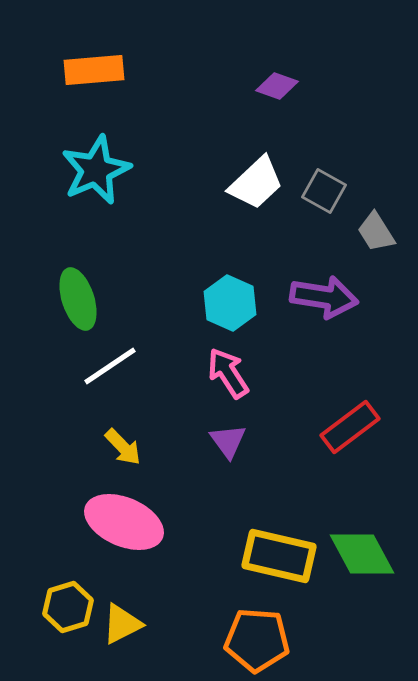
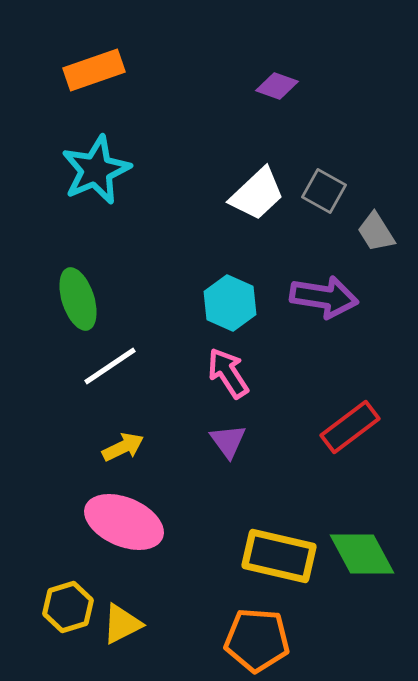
orange rectangle: rotated 14 degrees counterclockwise
white trapezoid: moved 1 px right, 11 px down
yellow arrow: rotated 72 degrees counterclockwise
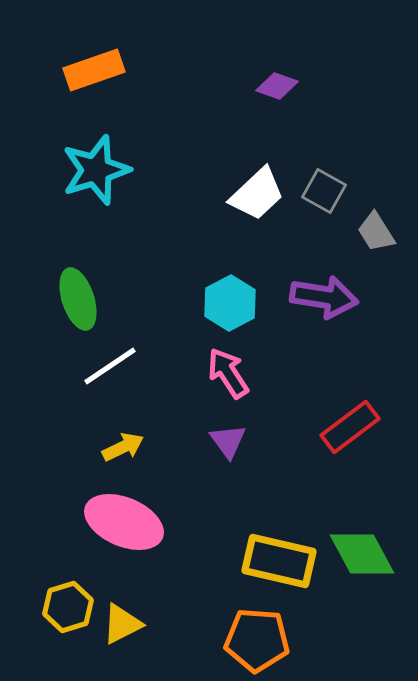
cyan star: rotated 6 degrees clockwise
cyan hexagon: rotated 8 degrees clockwise
yellow rectangle: moved 5 px down
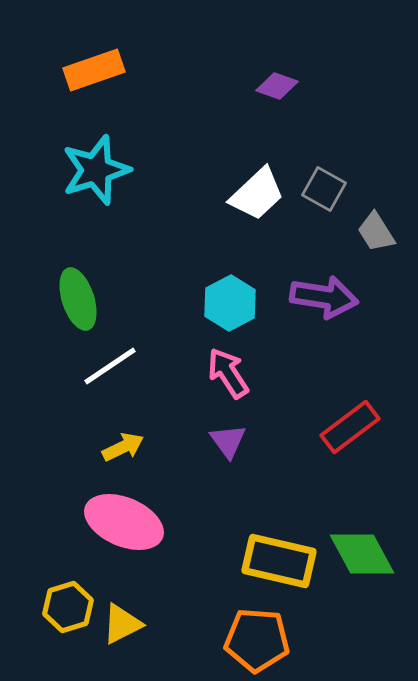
gray square: moved 2 px up
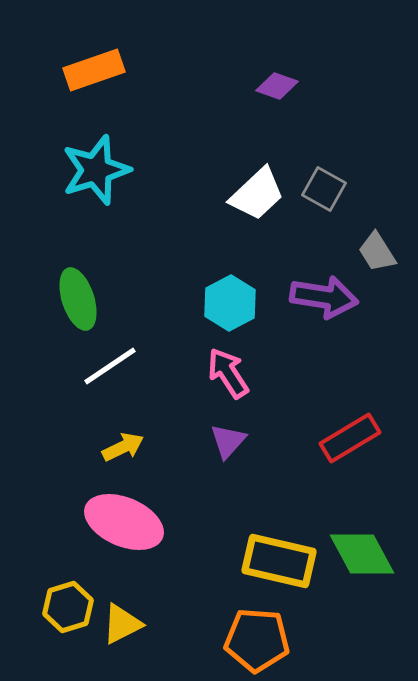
gray trapezoid: moved 1 px right, 20 px down
red rectangle: moved 11 px down; rotated 6 degrees clockwise
purple triangle: rotated 18 degrees clockwise
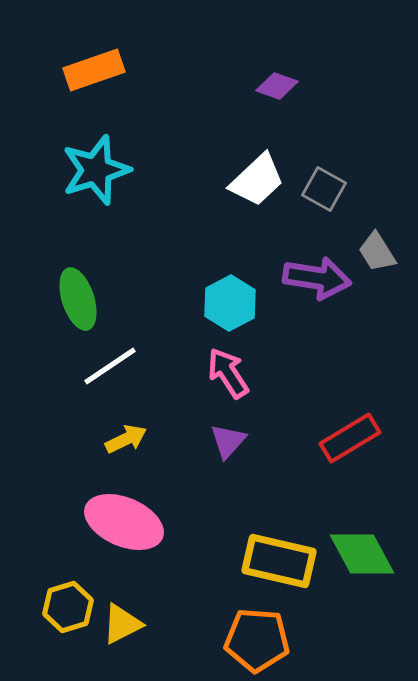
white trapezoid: moved 14 px up
purple arrow: moved 7 px left, 19 px up
yellow arrow: moved 3 px right, 8 px up
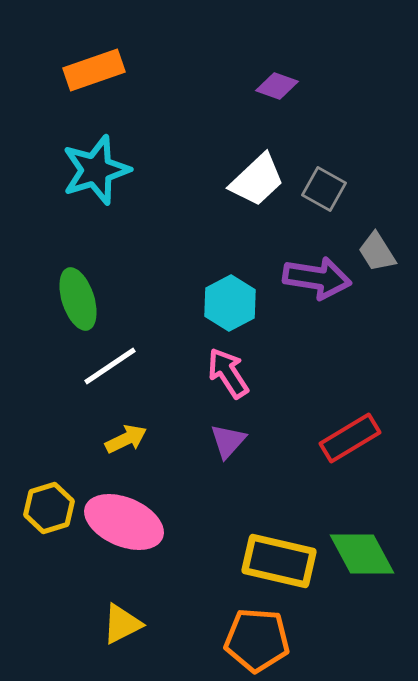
yellow hexagon: moved 19 px left, 99 px up
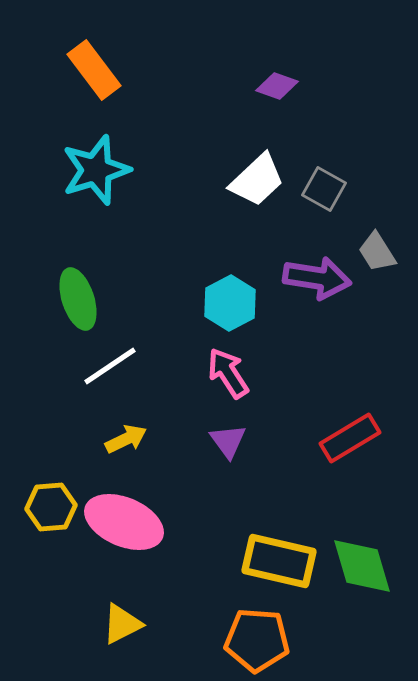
orange rectangle: rotated 72 degrees clockwise
purple triangle: rotated 18 degrees counterclockwise
yellow hexagon: moved 2 px right, 1 px up; rotated 12 degrees clockwise
green diamond: moved 12 px down; rotated 12 degrees clockwise
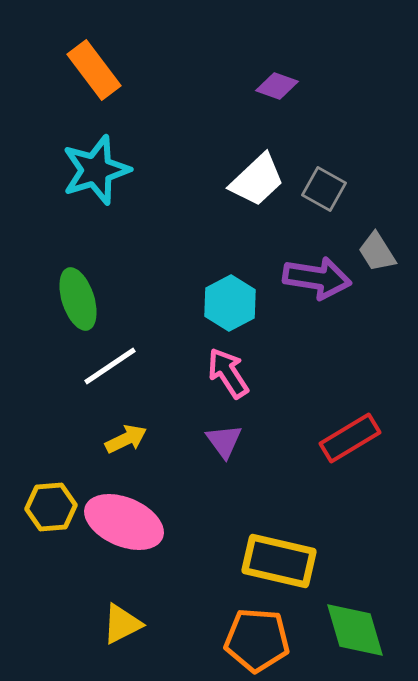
purple triangle: moved 4 px left
green diamond: moved 7 px left, 64 px down
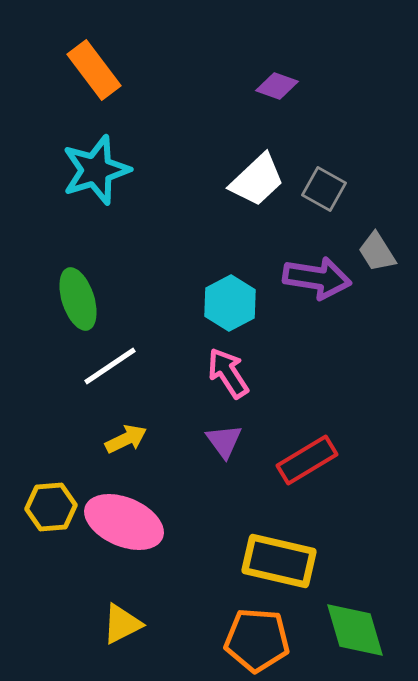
red rectangle: moved 43 px left, 22 px down
